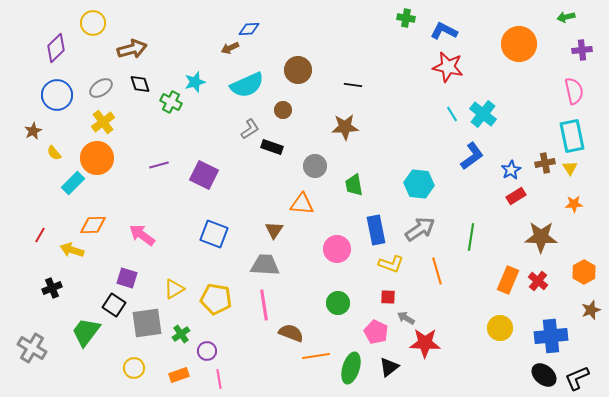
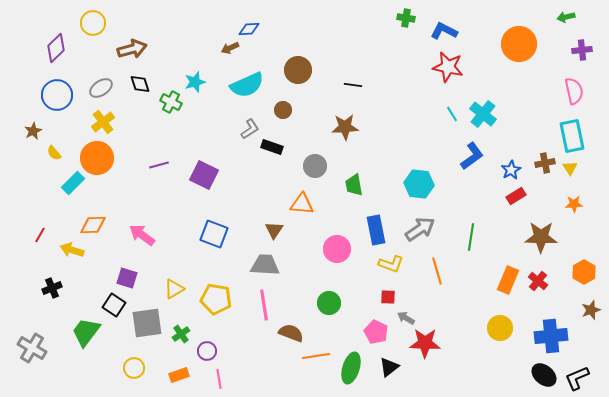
green circle at (338, 303): moved 9 px left
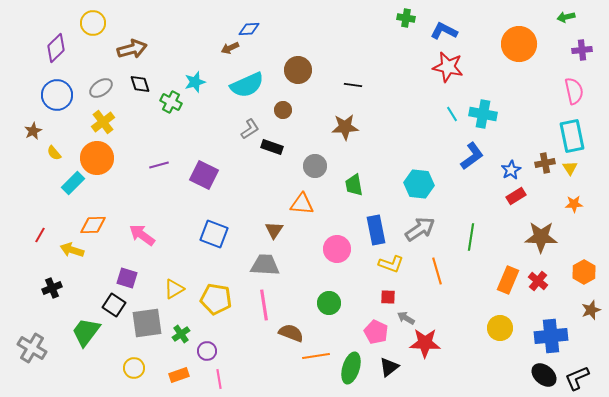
cyan cross at (483, 114): rotated 28 degrees counterclockwise
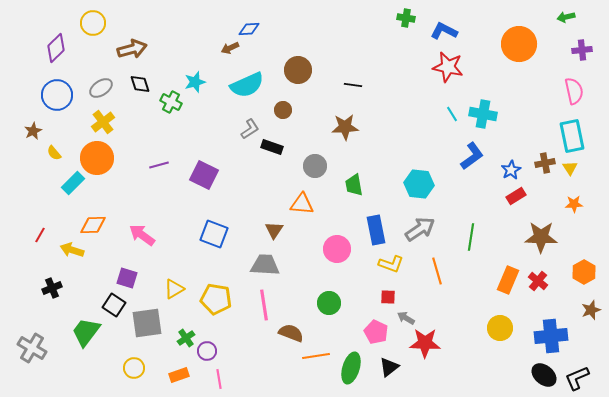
green cross at (181, 334): moved 5 px right, 4 px down
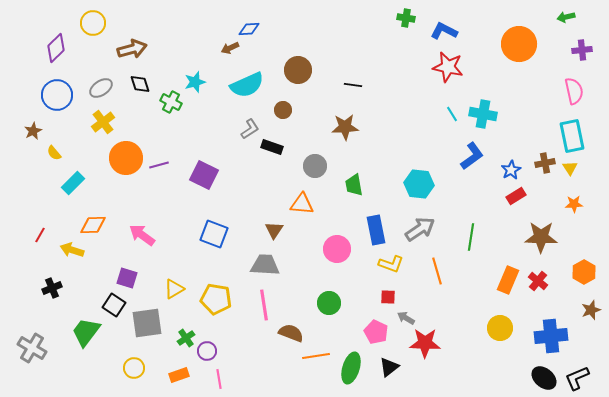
orange circle at (97, 158): moved 29 px right
black ellipse at (544, 375): moved 3 px down
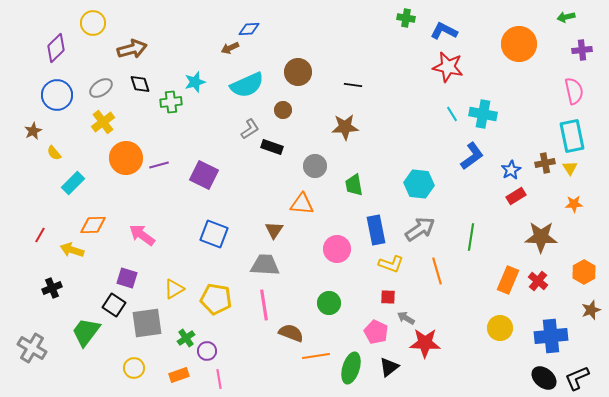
brown circle at (298, 70): moved 2 px down
green cross at (171, 102): rotated 35 degrees counterclockwise
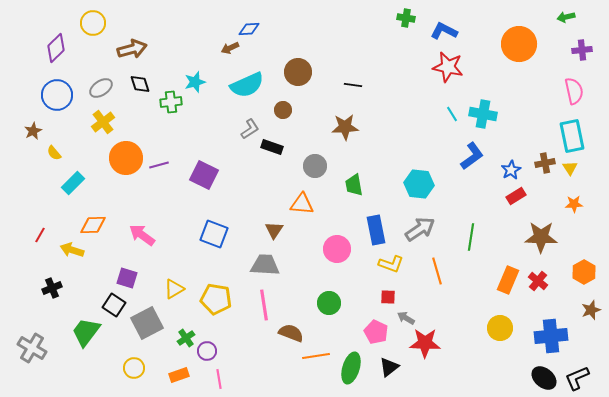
gray square at (147, 323): rotated 20 degrees counterclockwise
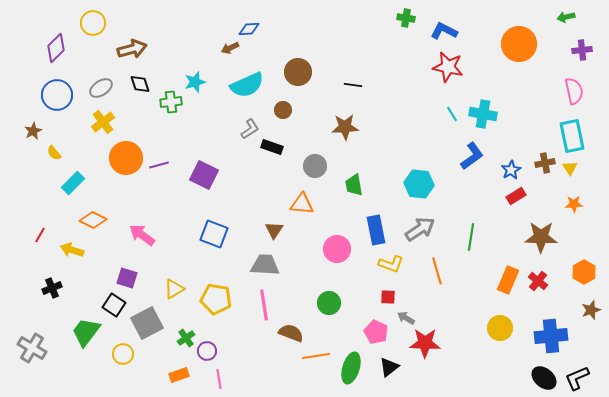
orange diamond at (93, 225): moved 5 px up; rotated 28 degrees clockwise
yellow circle at (134, 368): moved 11 px left, 14 px up
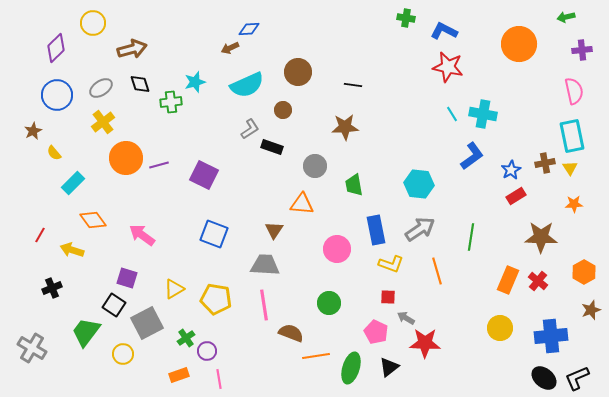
orange diamond at (93, 220): rotated 28 degrees clockwise
